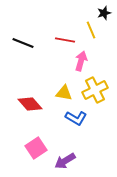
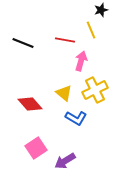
black star: moved 3 px left, 3 px up
yellow triangle: rotated 30 degrees clockwise
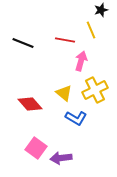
pink square: rotated 20 degrees counterclockwise
purple arrow: moved 4 px left, 3 px up; rotated 25 degrees clockwise
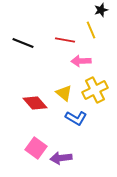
pink arrow: rotated 108 degrees counterclockwise
red diamond: moved 5 px right, 1 px up
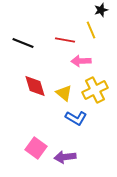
red diamond: moved 17 px up; rotated 25 degrees clockwise
purple arrow: moved 4 px right, 1 px up
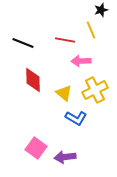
red diamond: moved 2 px left, 6 px up; rotated 15 degrees clockwise
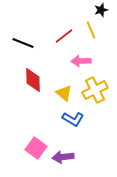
red line: moved 1 px left, 4 px up; rotated 48 degrees counterclockwise
blue L-shape: moved 3 px left, 1 px down
purple arrow: moved 2 px left
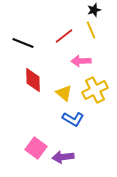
black star: moved 7 px left
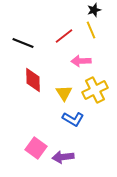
yellow triangle: rotated 18 degrees clockwise
